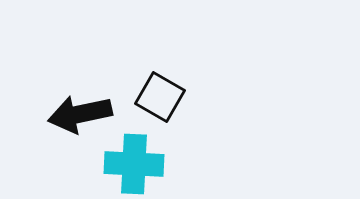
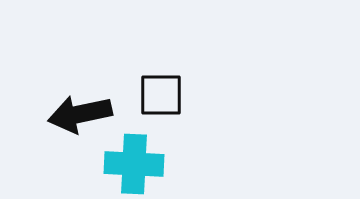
black square: moved 1 px right, 2 px up; rotated 30 degrees counterclockwise
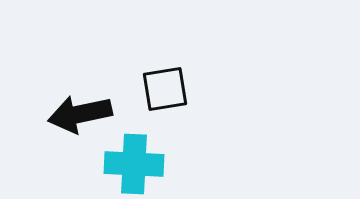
black square: moved 4 px right, 6 px up; rotated 9 degrees counterclockwise
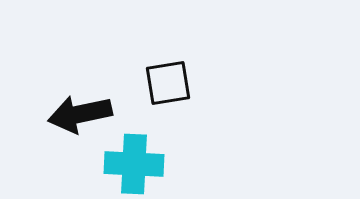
black square: moved 3 px right, 6 px up
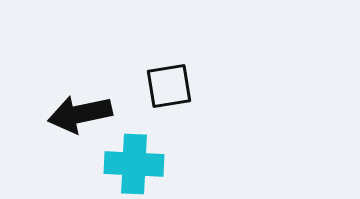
black square: moved 1 px right, 3 px down
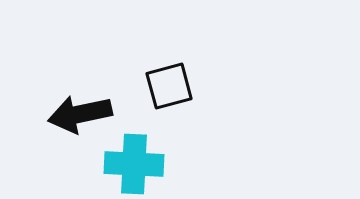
black square: rotated 6 degrees counterclockwise
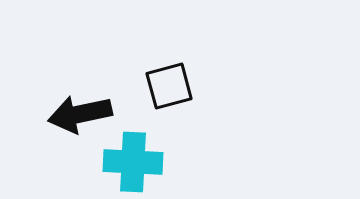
cyan cross: moved 1 px left, 2 px up
